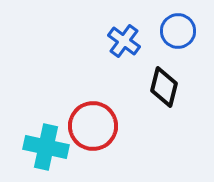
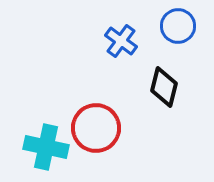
blue circle: moved 5 px up
blue cross: moved 3 px left
red circle: moved 3 px right, 2 px down
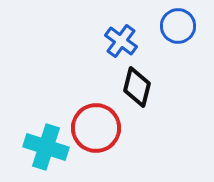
black diamond: moved 27 px left
cyan cross: rotated 6 degrees clockwise
